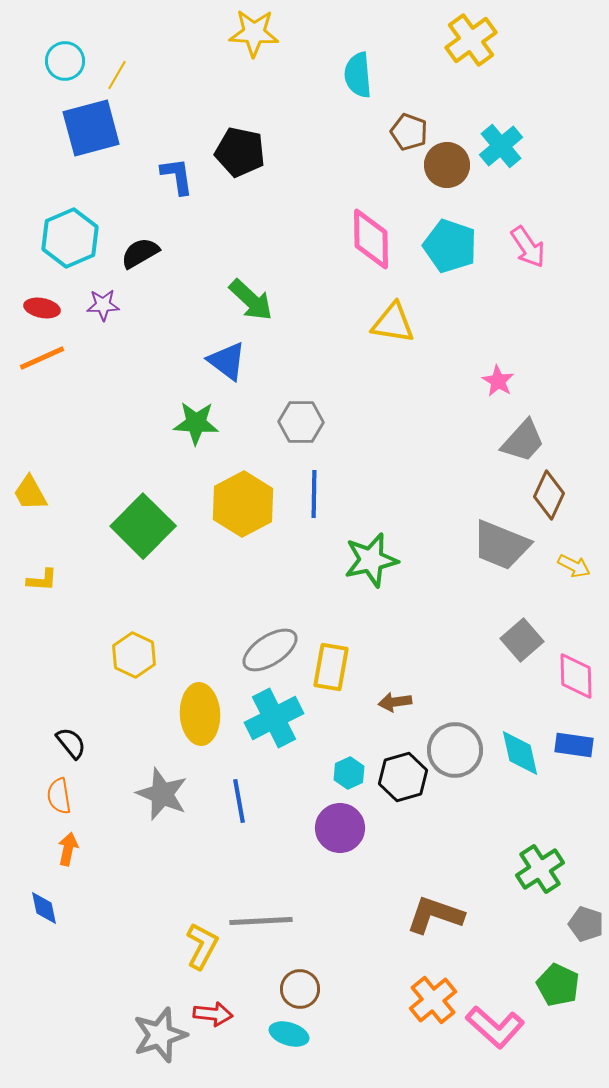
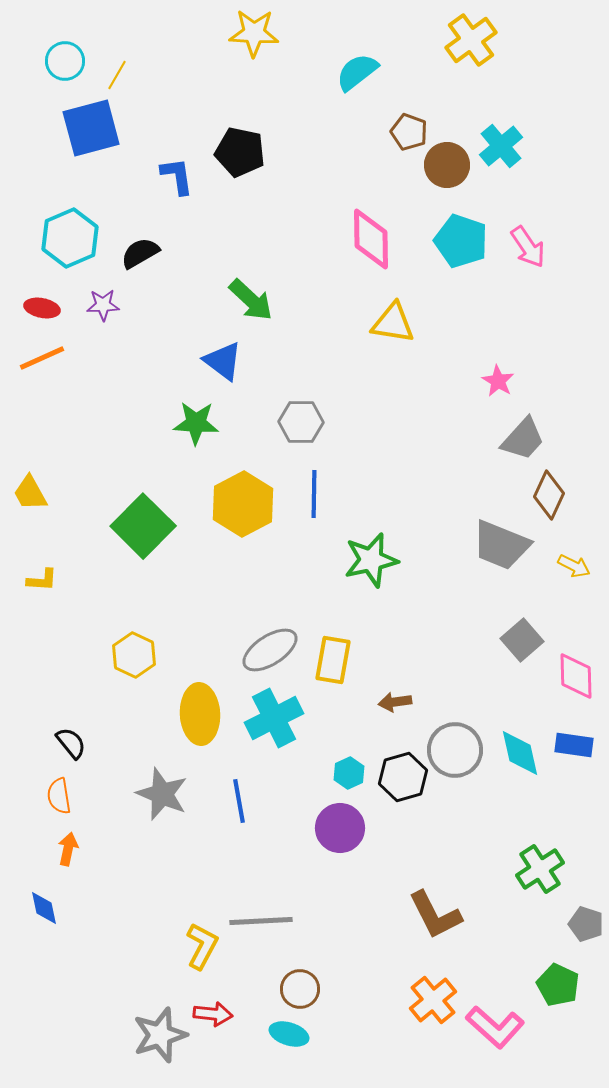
cyan semicircle at (358, 75): moved 1 px left, 3 px up; rotated 57 degrees clockwise
cyan pentagon at (450, 246): moved 11 px right, 5 px up
blue triangle at (227, 361): moved 4 px left
gray trapezoid at (523, 441): moved 2 px up
yellow rectangle at (331, 667): moved 2 px right, 7 px up
brown L-shape at (435, 915): rotated 136 degrees counterclockwise
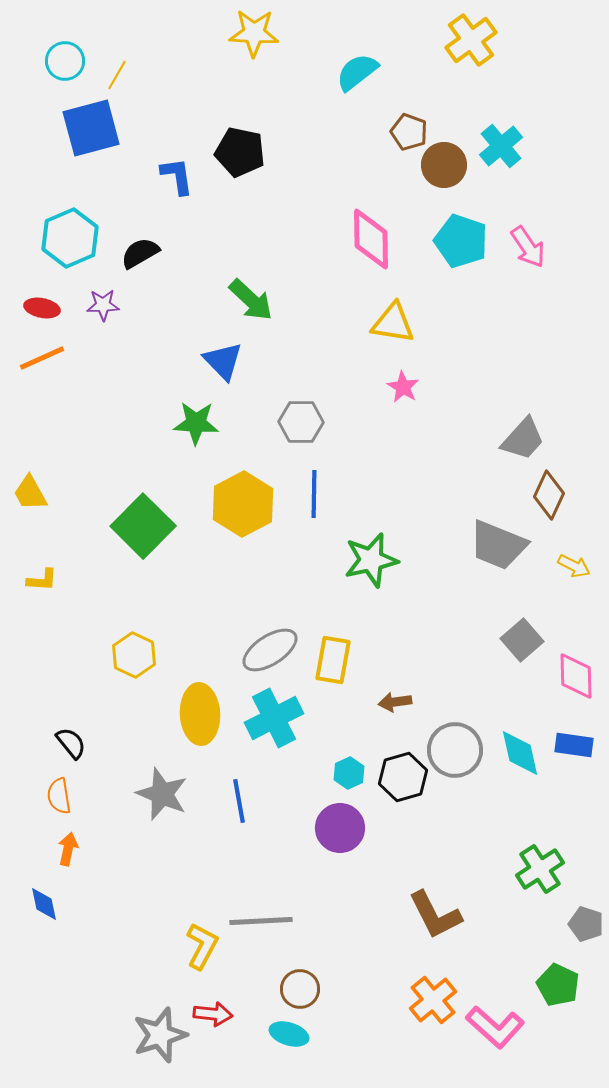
brown circle at (447, 165): moved 3 px left
blue triangle at (223, 361): rotated 9 degrees clockwise
pink star at (498, 381): moved 95 px left, 6 px down
gray trapezoid at (501, 545): moved 3 px left
blue diamond at (44, 908): moved 4 px up
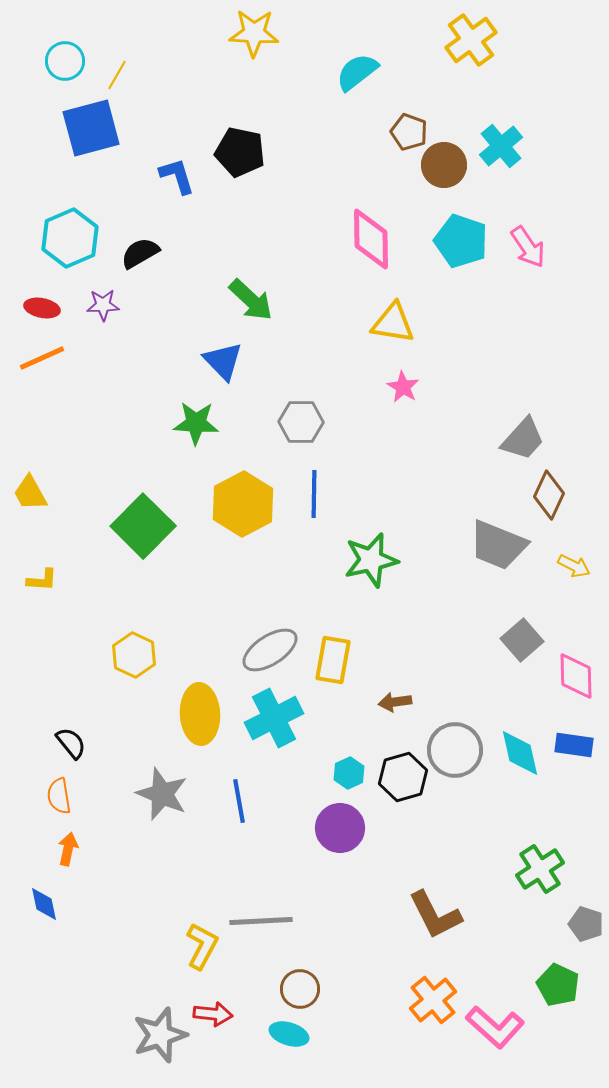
blue L-shape at (177, 176): rotated 9 degrees counterclockwise
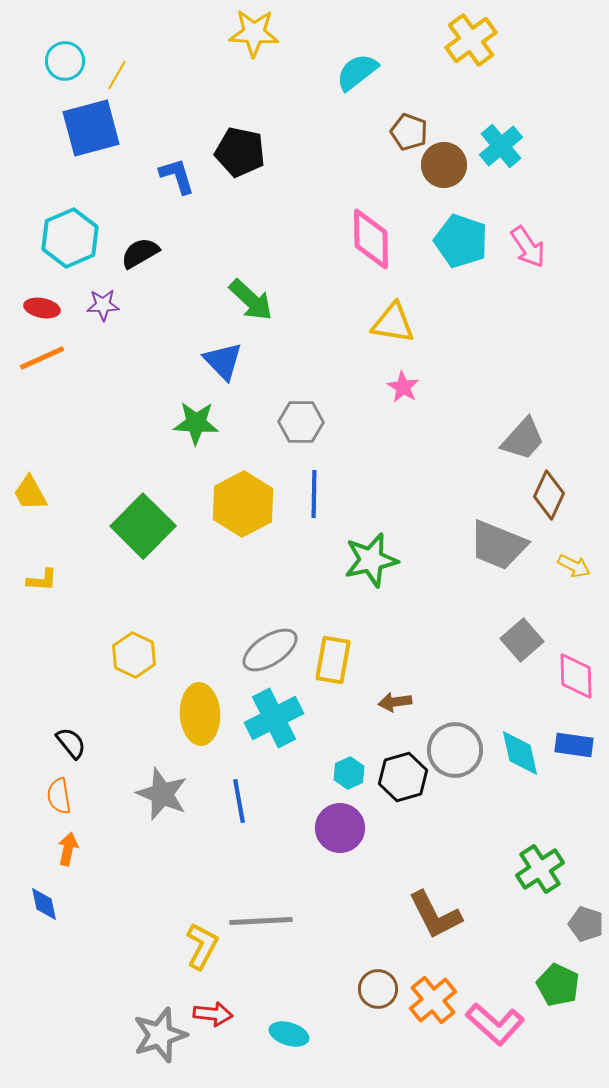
brown circle at (300, 989): moved 78 px right
pink L-shape at (495, 1027): moved 3 px up
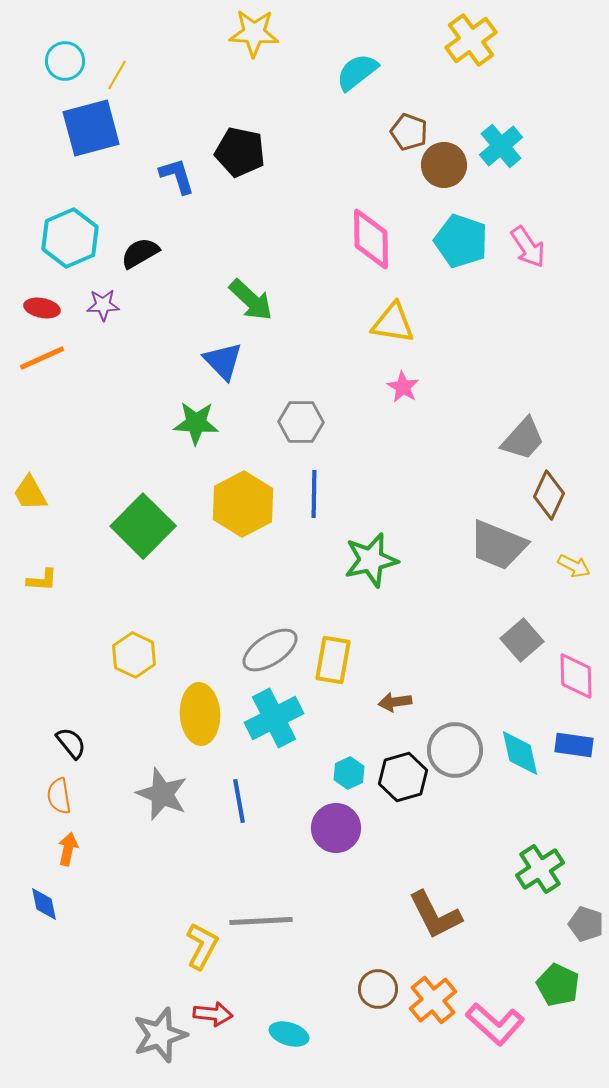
purple circle at (340, 828): moved 4 px left
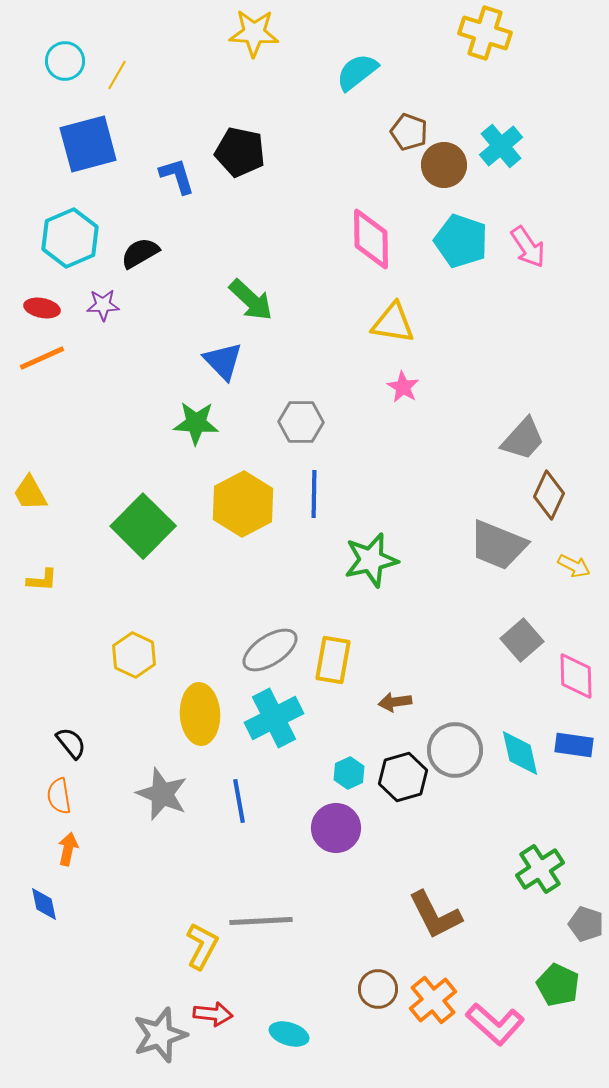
yellow cross at (471, 40): moved 14 px right, 7 px up; rotated 36 degrees counterclockwise
blue square at (91, 128): moved 3 px left, 16 px down
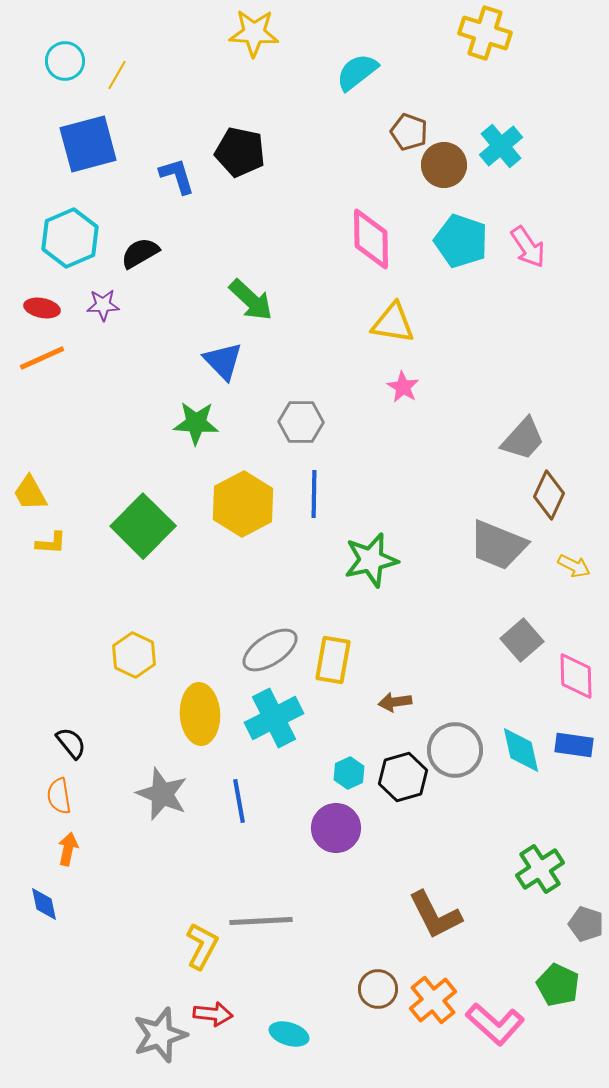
yellow L-shape at (42, 580): moved 9 px right, 37 px up
cyan diamond at (520, 753): moved 1 px right, 3 px up
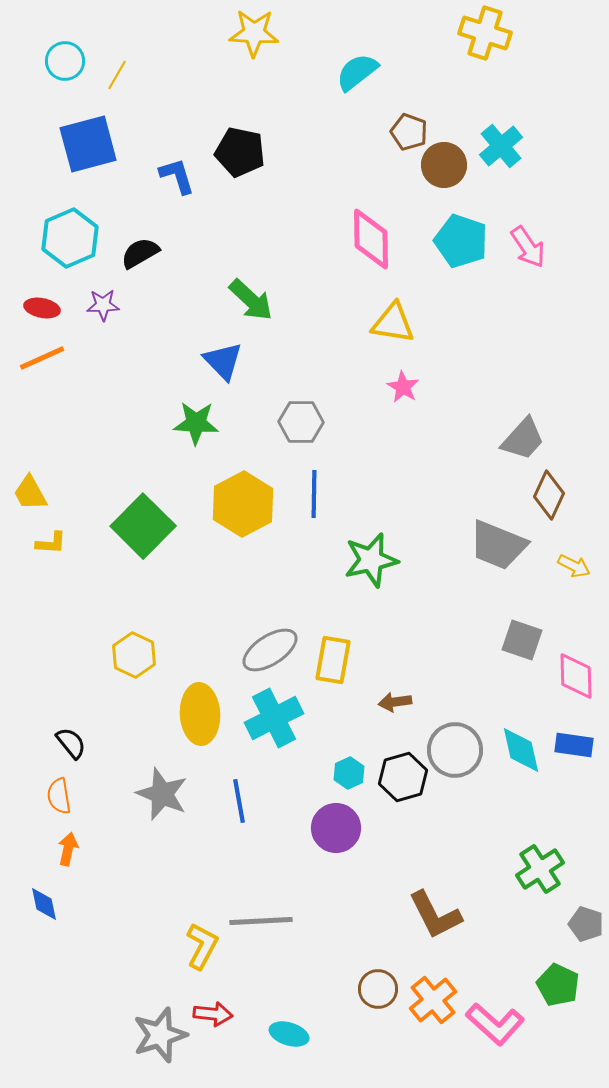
gray square at (522, 640): rotated 30 degrees counterclockwise
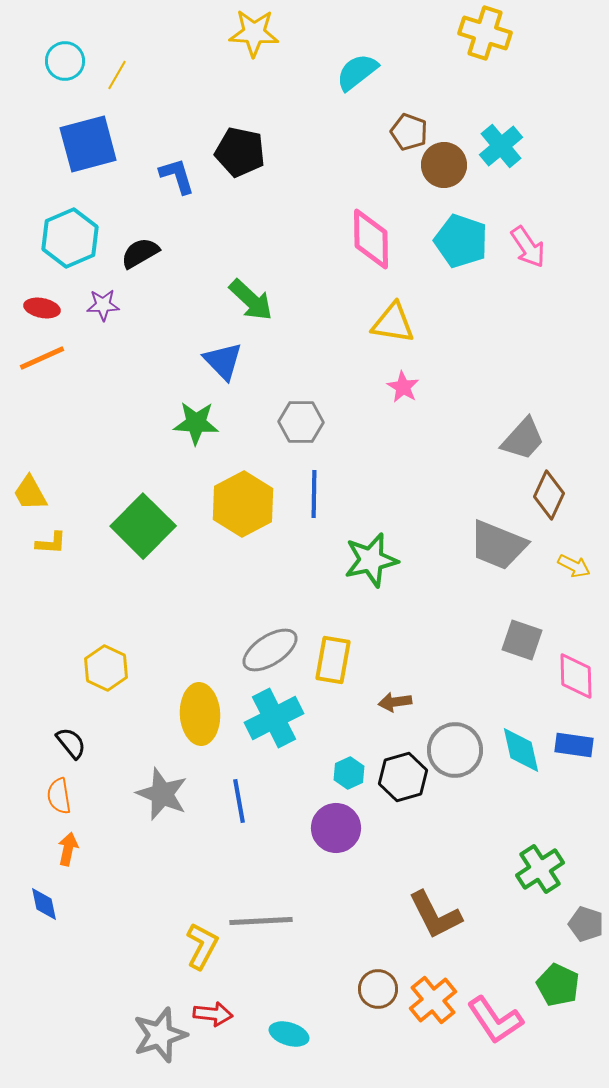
yellow hexagon at (134, 655): moved 28 px left, 13 px down
pink L-shape at (495, 1024): moved 4 px up; rotated 14 degrees clockwise
